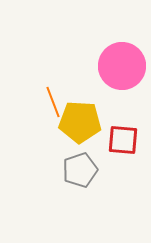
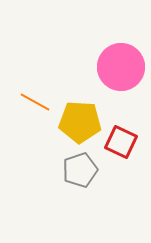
pink circle: moved 1 px left, 1 px down
orange line: moved 18 px left; rotated 40 degrees counterclockwise
red square: moved 2 px left, 2 px down; rotated 20 degrees clockwise
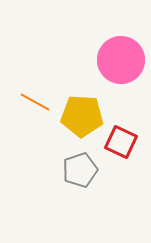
pink circle: moved 7 px up
yellow pentagon: moved 2 px right, 6 px up
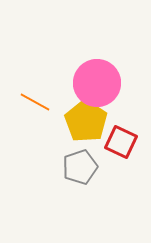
pink circle: moved 24 px left, 23 px down
yellow pentagon: moved 4 px right, 5 px down; rotated 30 degrees clockwise
gray pentagon: moved 3 px up
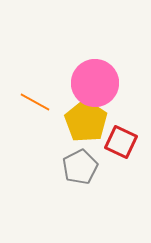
pink circle: moved 2 px left
gray pentagon: rotated 8 degrees counterclockwise
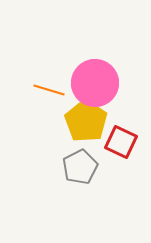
orange line: moved 14 px right, 12 px up; rotated 12 degrees counterclockwise
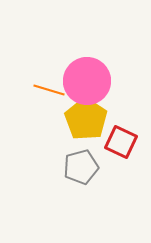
pink circle: moved 8 px left, 2 px up
yellow pentagon: moved 2 px up
gray pentagon: moved 1 px right; rotated 12 degrees clockwise
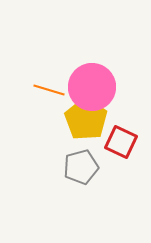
pink circle: moved 5 px right, 6 px down
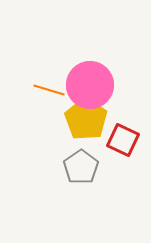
pink circle: moved 2 px left, 2 px up
red square: moved 2 px right, 2 px up
gray pentagon: rotated 20 degrees counterclockwise
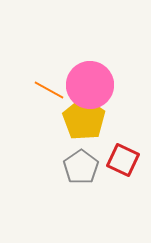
orange line: rotated 12 degrees clockwise
yellow pentagon: moved 2 px left
red square: moved 20 px down
